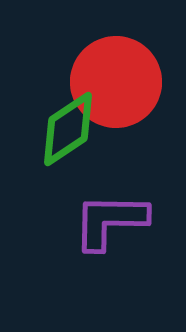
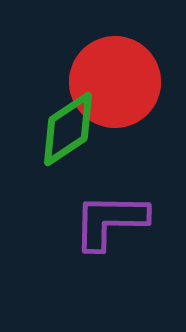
red circle: moved 1 px left
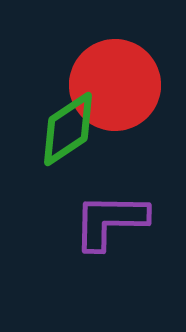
red circle: moved 3 px down
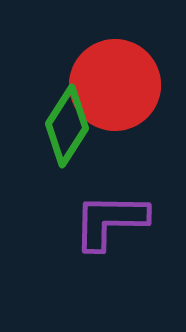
green diamond: moved 1 px left, 3 px up; rotated 24 degrees counterclockwise
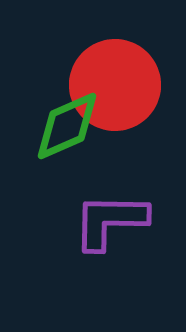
green diamond: rotated 34 degrees clockwise
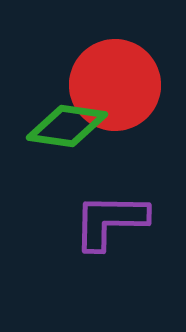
green diamond: rotated 32 degrees clockwise
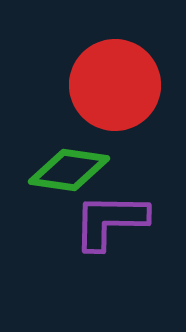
green diamond: moved 2 px right, 44 px down
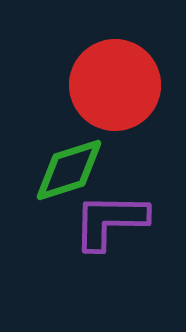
green diamond: rotated 26 degrees counterclockwise
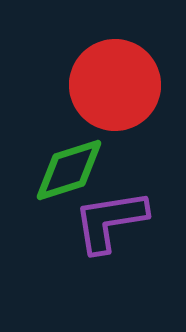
purple L-shape: rotated 10 degrees counterclockwise
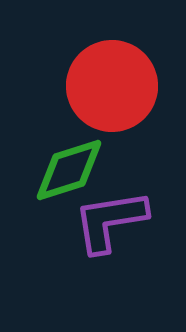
red circle: moved 3 px left, 1 px down
